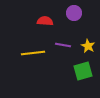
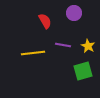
red semicircle: rotated 56 degrees clockwise
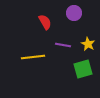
red semicircle: moved 1 px down
yellow star: moved 2 px up
yellow line: moved 4 px down
green square: moved 2 px up
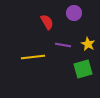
red semicircle: moved 2 px right
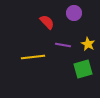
red semicircle: rotated 14 degrees counterclockwise
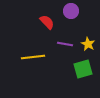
purple circle: moved 3 px left, 2 px up
purple line: moved 2 px right, 1 px up
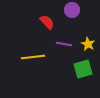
purple circle: moved 1 px right, 1 px up
purple line: moved 1 px left
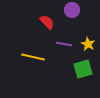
yellow line: rotated 20 degrees clockwise
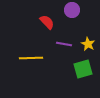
yellow line: moved 2 px left, 1 px down; rotated 15 degrees counterclockwise
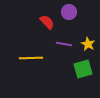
purple circle: moved 3 px left, 2 px down
